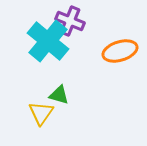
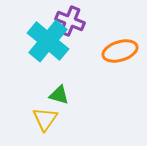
yellow triangle: moved 4 px right, 6 px down
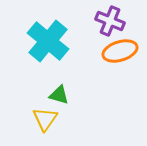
purple cross: moved 40 px right
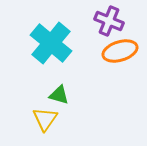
purple cross: moved 1 px left
cyan cross: moved 3 px right, 2 px down
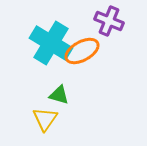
cyan cross: rotated 9 degrees counterclockwise
orange ellipse: moved 38 px left; rotated 12 degrees counterclockwise
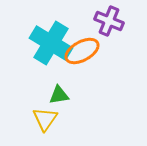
green triangle: rotated 25 degrees counterclockwise
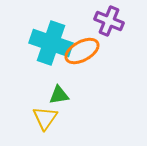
cyan cross: rotated 12 degrees counterclockwise
yellow triangle: moved 1 px up
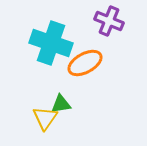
orange ellipse: moved 3 px right, 12 px down
green triangle: moved 2 px right, 9 px down
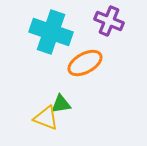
cyan cross: moved 11 px up
yellow triangle: moved 1 px right; rotated 44 degrees counterclockwise
